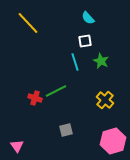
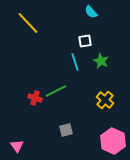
cyan semicircle: moved 3 px right, 6 px up
pink hexagon: rotated 20 degrees counterclockwise
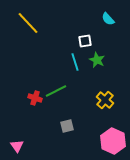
cyan semicircle: moved 17 px right, 7 px down
green star: moved 4 px left, 1 px up
gray square: moved 1 px right, 4 px up
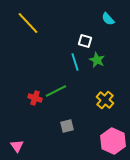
white square: rotated 24 degrees clockwise
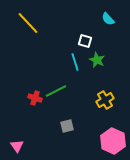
yellow cross: rotated 18 degrees clockwise
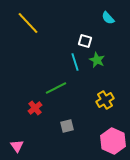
cyan semicircle: moved 1 px up
green line: moved 3 px up
red cross: moved 10 px down; rotated 32 degrees clockwise
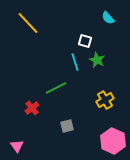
red cross: moved 3 px left
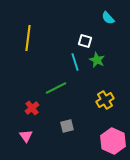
yellow line: moved 15 px down; rotated 50 degrees clockwise
pink triangle: moved 9 px right, 10 px up
